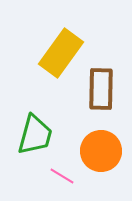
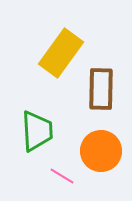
green trapezoid: moved 2 px right, 4 px up; rotated 18 degrees counterclockwise
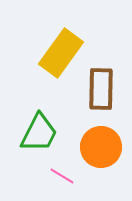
green trapezoid: moved 2 px right, 2 px down; rotated 30 degrees clockwise
orange circle: moved 4 px up
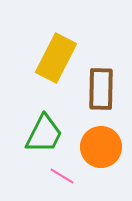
yellow rectangle: moved 5 px left, 5 px down; rotated 9 degrees counterclockwise
green trapezoid: moved 5 px right, 1 px down
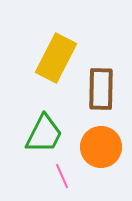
pink line: rotated 35 degrees clockwise
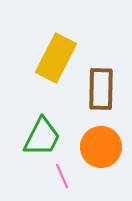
green trapezoid: moved 2 px left, 3 px down
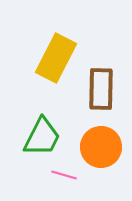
pink line: moved 2 px right, 1 px up; rotated 50 degrees counterclockwise
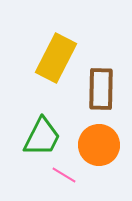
orange circle: moved 2 px left, 2 px up
pink line: rotated 15 degrees clockwise
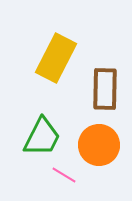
brown rectangle: moved 4 px right
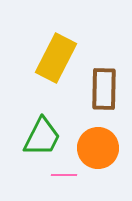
brown rectangle: moved 1 px left
orange circle: moved 1 px left, 3 px down
pink line: rotated 30 degrees counterclockwise
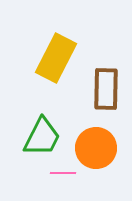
brown rectangle: moved 2 px right
orange circle: moved 2 px left
pink line: moved 1 px left, 2 px up
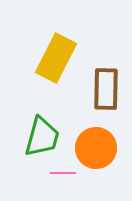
green trapezoid: rotated 12 degrees counterclockwise
